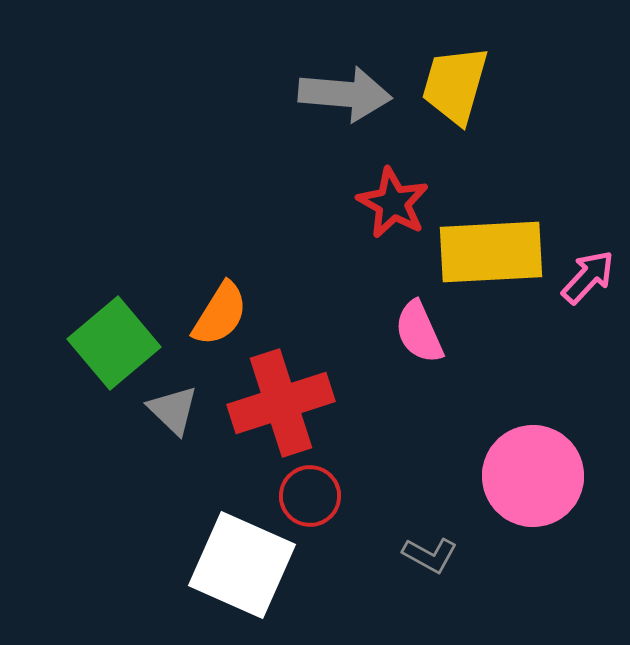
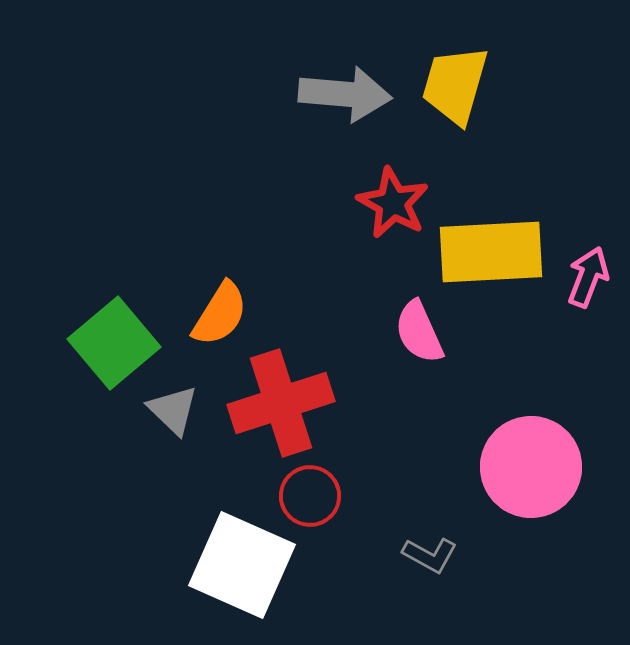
pink arrow: rotated 22 degrees counterclockwise
pink circle: moved 2 px left, 9 px up
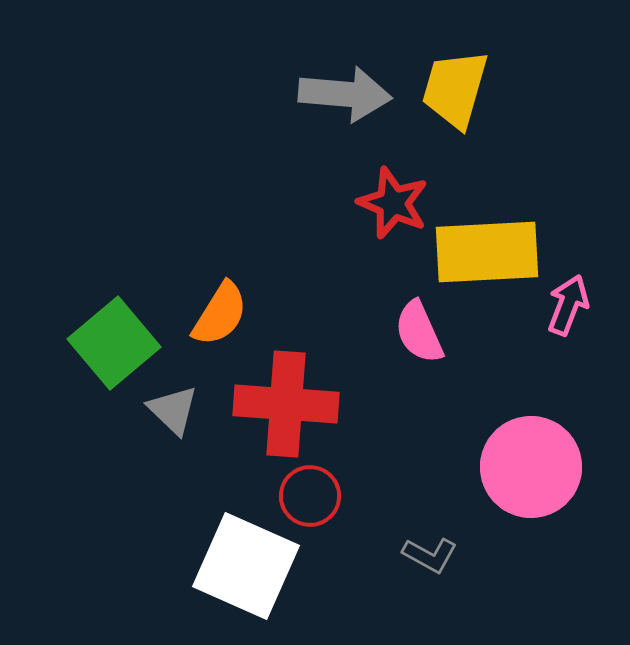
yellow trapezoid: moved 4 px down
red star: rotated 6 degrees counterclockwise
yellow rectangle: moved 4 px left
pink arrow: moved 20 px left, 28 px down
red cross: moved 5 px right, 1 px down; rotated 22 degrees clockwise
white square: moved 4 px right, 1 px down
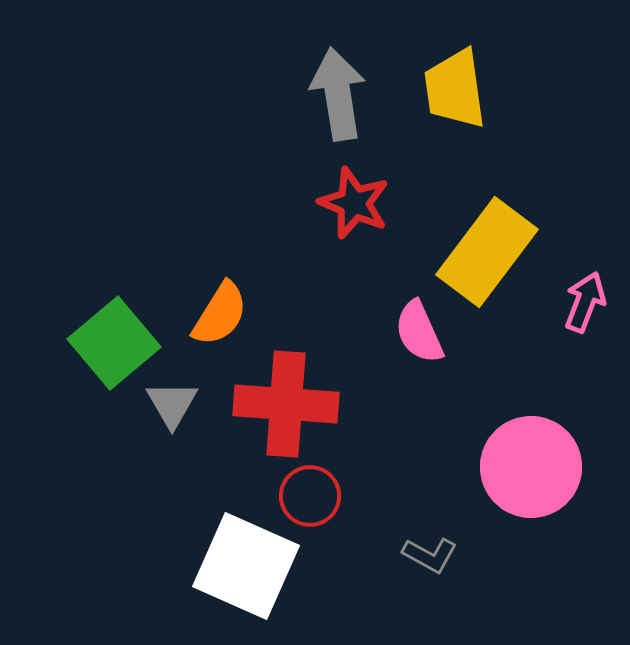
yellow trapezoid: rotated 24 degrees counterclockwise
gray arrow: moved 7 px left; rotated 104 degrees counterclockwise
red star: moved 39 px left
yellow rectangle: rotated 50 degrees counterclockwise
pink arrow: moved 17 px right, 3 px up
gray triangle: moved 1 px left, 6 px up; rotated 16 degrees clockwise
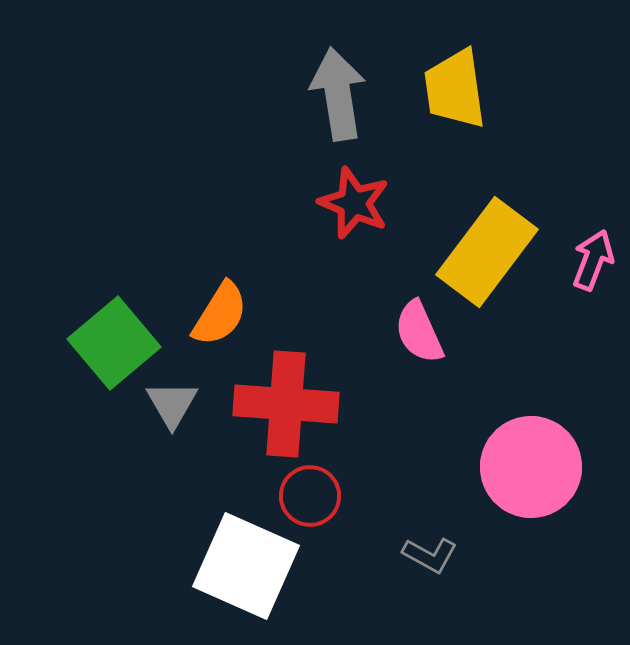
pink arrow: moved 8 px right, 42 px up
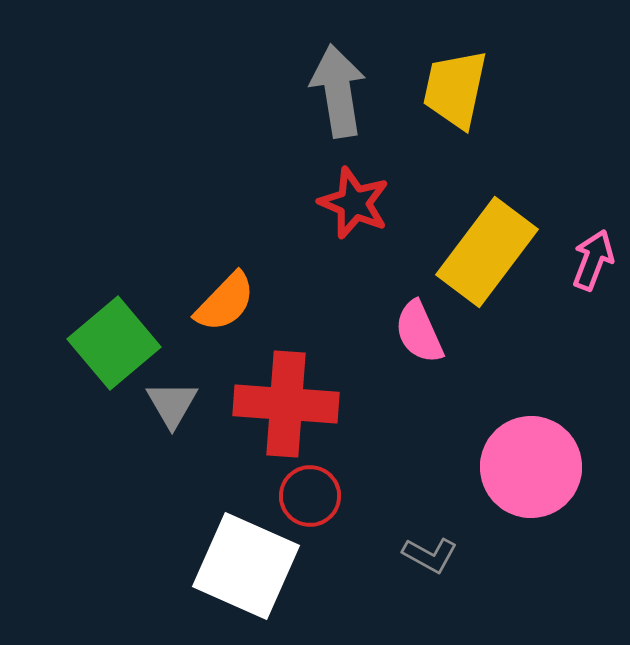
yellow trapezoid: rotated 20 degrees clockwise
gray arrow: moved 3 px up
orange semicircle: moved 5 px right, 12 px up; rotated 12 degrees clockwise
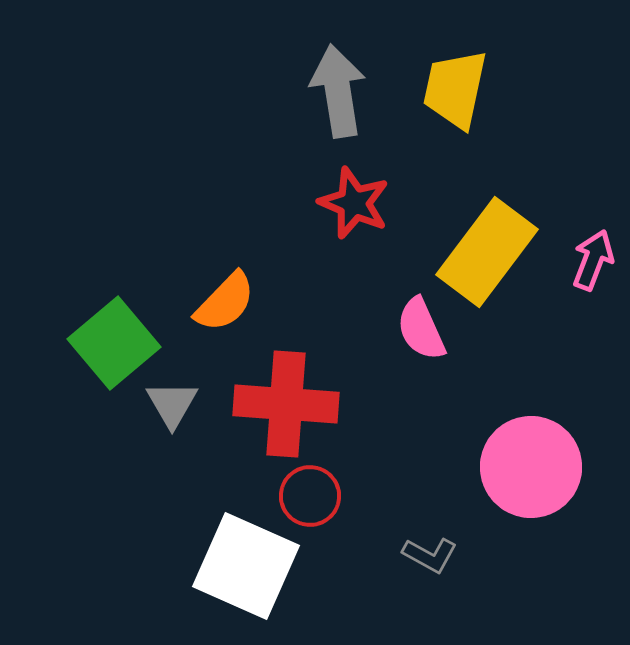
pink semicircle: moved 2 px right, 3 px up
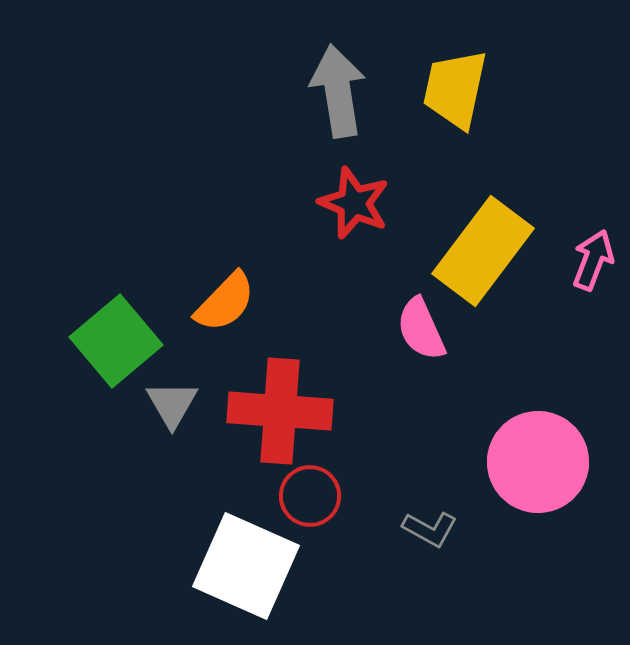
yellow rectangle: moved 4 px left, 1 px up
green square: moved 2 px right, 2 px up
red cross: moved 6 px left, 7 px down
pink circle: moved 7 px right, 5 px up
gray L-shape: moved 26 px up
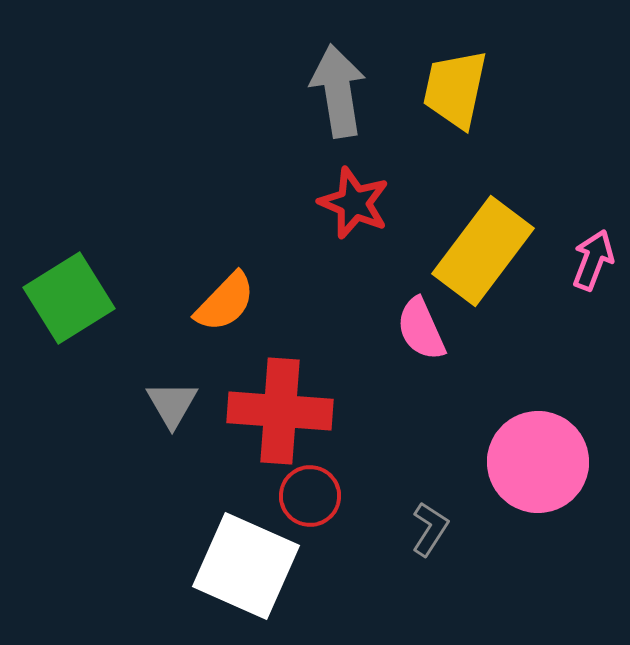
green square: moved 47 px left, 43 px up; rotated 8 degrees clockwise
gray L-shape: rotated 86 degrees counterclockwise
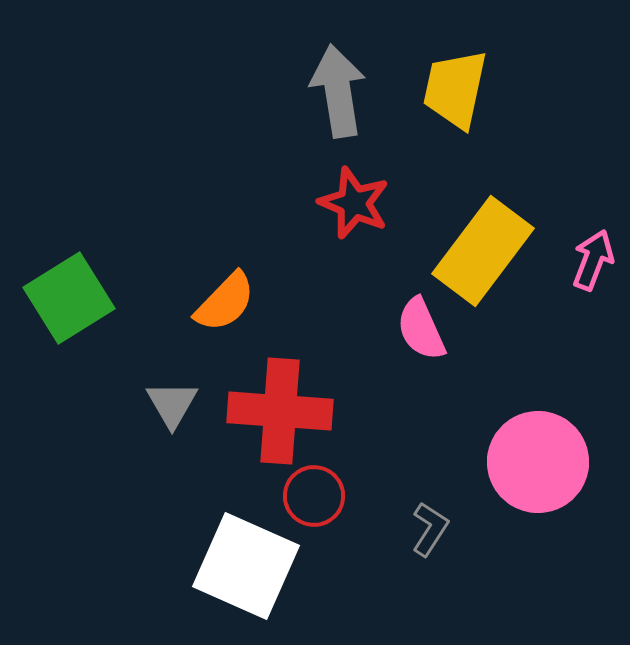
red circle: moved 4 px right
